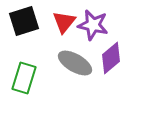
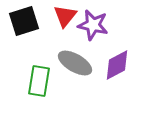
red triangle: moved 1 px right, 6 px up
purple diamond: moved 6 px right, 7 px down; rotated 12 degrees clockwise
green rectangle: moved 15 px right, 3 px down; rotated 8 degrees counterclockwise
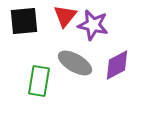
black square: rotated 12 degrees clockwise
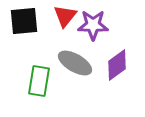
purple star: rotated 12 degrees counterclockwise
purple diamond: rotated 8 degrees counterclockwise
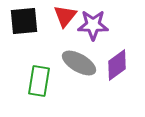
gray ellipse: moved 4 px right
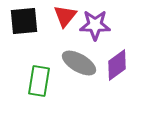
purple star: moved 2 px right
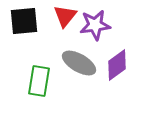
purple star: rotated 8 degrees counterclockwise
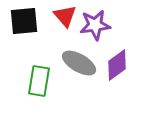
red triangle: rotated 20 degrees counterclockwise
